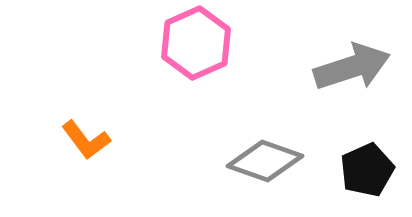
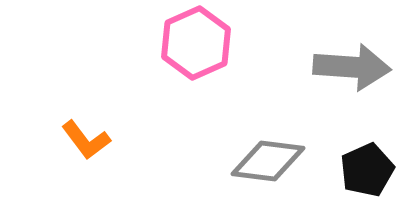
gray arrow: rotated 22 degrees clockwise
gray diamond: moved 3 px right; rotated 12 degrees counterclockwise
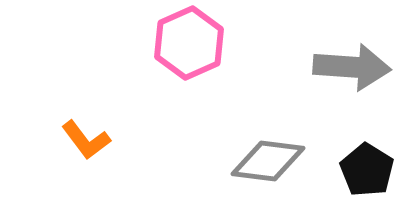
pink hexagon: moved 7 px left
black pentagon: rotated 16 degrees counterclockwise
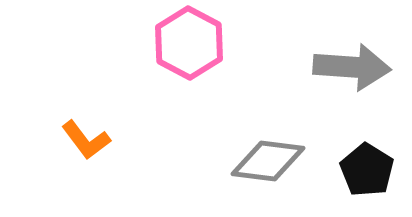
pink hexagon: rotated 8 degrees counterclockwise
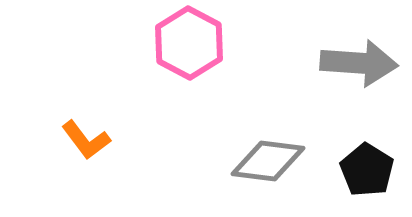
gray arrow: moved 7 px right, 4 px up
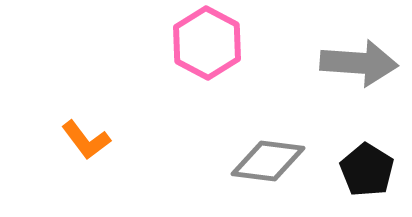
pink hexagon: moved 18 px right
